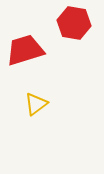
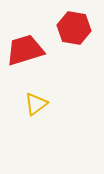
red hexagon: moved 5 px down
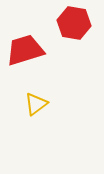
red hexagon: moved 5 px up
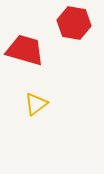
red trapezoid: rotated 33 degrees clockwise
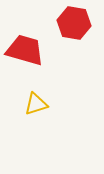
yellow triangle: rotated 20 degrees clockwise
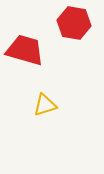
yellow triangle: moved 9 px right, 1 px down
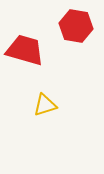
red hexagon: moved 2 px right, 3 px down
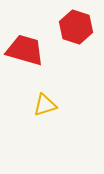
red hexagon: moved 1 px down; rotated 8 degrees clockwise
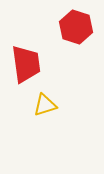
red trapezoid: moved 1 px right, 14 px down; rotated 66 degrees clockwise
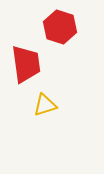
red hexagon: moved 16 px left
